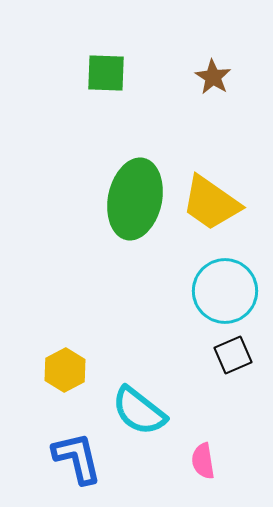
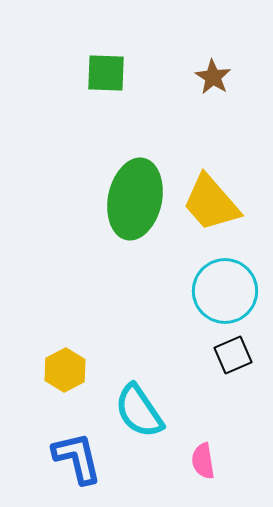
yellow trapezoid: rotated 14 degrees clockwise
cyan semicircle: rotated 18 degrees clockwise
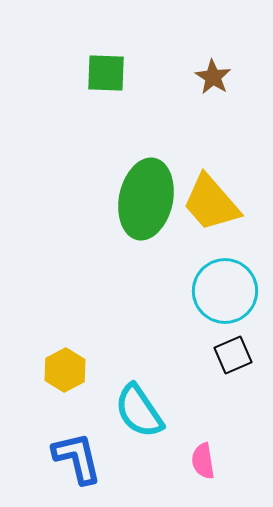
green ellipse: moved 11 px right
